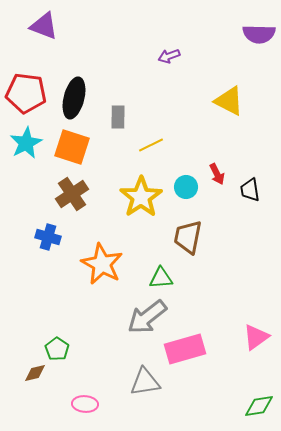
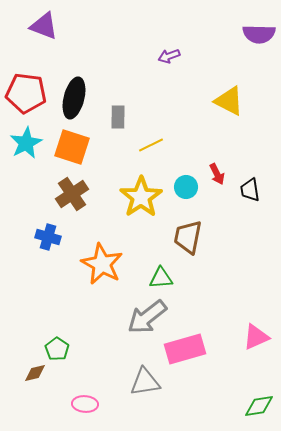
pink triangle: rotated 12 degrees clockwise
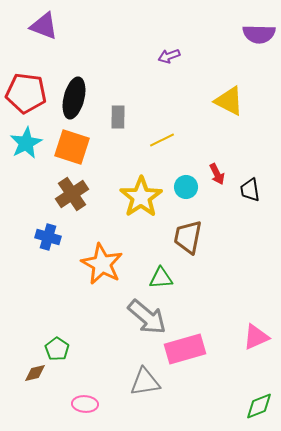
yellow line: moved 11 px right, 5 px up
gray arrow: rotated 102 degrees counterclockwise
green diamond: rotated 12 degrees counterclockwise
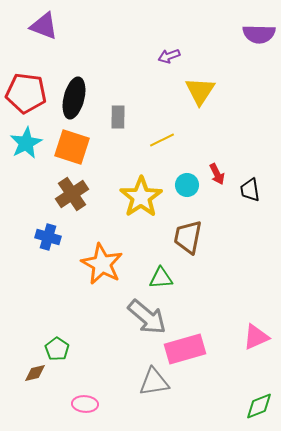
yellow triangle: moved 29 px left, 10 px up; rotated 36 degrees clockwise
cyan circle: moved 1 px right, 2 px up
gray triangle: moved 9 px right
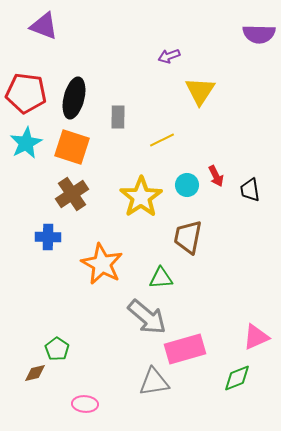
red arrow: moved 1 px left, 2 px down
blue cross: rotated 15 degrees counterclockwise
green diamond: moved 22 px left, 28 px up
